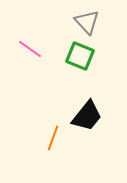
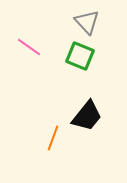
pink line: moved 1 px left, 2 px up
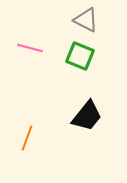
gray triangle: moved 1 px left, 2 px up; rotated 20 degrees counterclockwise
pink line: moved 1 px right, 1 px down; rotated 20 degrees counterclockwise
orange line: moved 26 px left
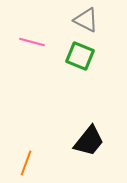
pink line: moved 2 px right, 6 px up
black trapezoid: moved 2 px right, 25 px down
orange line: moved 1 px left, 25 px down
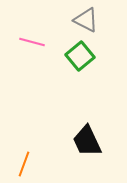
green square: rotated 28 degrees clockwise
black trapezoid: moved 2 px left; rotated 116 degrees clockwise
orange line: moved 2 px left, 1 px down
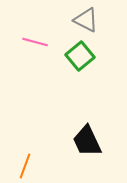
pink line: moved 3 px right
orange line: moved 1 px right, 2 px down
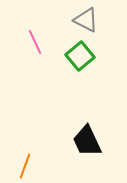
pink line: rotated 50 degrees clockwise
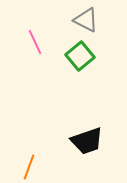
black trapezoid: rotated 84 degrees counterclockwise
orange line: moved 4 px right, 1 px down
